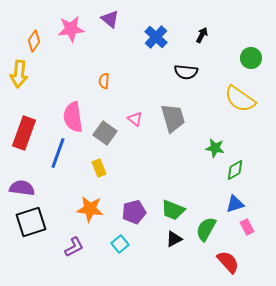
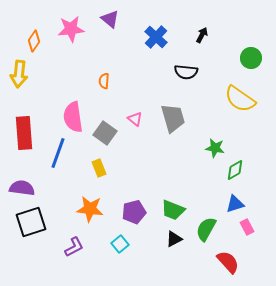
red rectangle: rotated 24 degrees counterclockwise
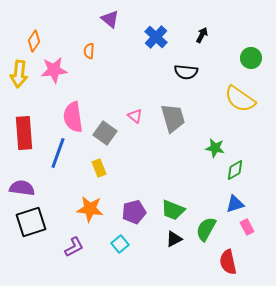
pink star: moved 17 px left, 41 px down
orange semicircle: moved 15 px left, 30 px up
pink triangle: moved 3 px up
red semicircle: rotated 150 degrees counterclockwise
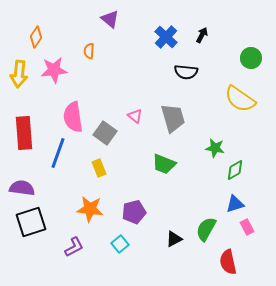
blue cross: moved 10 px right
orange diamond: moved 2 px right, 4 px up
green trapezoid: moved 9 px left, 46 px up
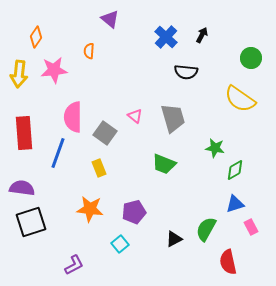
pink semicircle: rotated 8 degrees clockwise
pink rectangle: moved 4 px right
purple L-shape: moved 18 px down
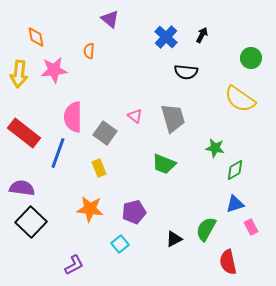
orange diamond: rotated 45 degrees counterclockwise
red rectangle: rotated 48 degrees counterclockwise
black square: rotated 28 degrees counterclockwise
